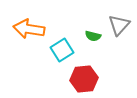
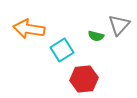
green semicircle: moved 3 px right
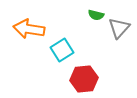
gray triangle: moved 3 px down
green semicircle: moved 21 px up
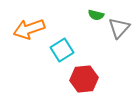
orange arrow: rotated 28 degrees counterclockwise
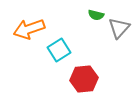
cyan square: moved 3 px left
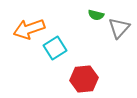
cyan square: moved 4 px left, 2 px up
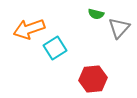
green semicircle: moved 1 px up
red hexagon: moved 9 px right
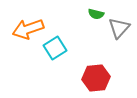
orange arrow: moved 1 px left
red hexagon: moved 3 px right, 1 px up
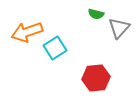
orange arrow: moved 1 px left, 3 px down
